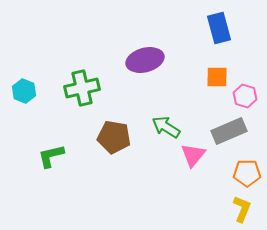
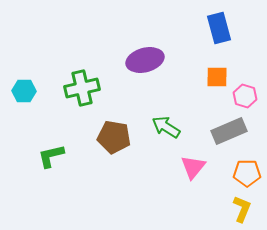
cyan hexagon: rotated 20 degrees counterclockwise
pink triangle: moved 12 px down
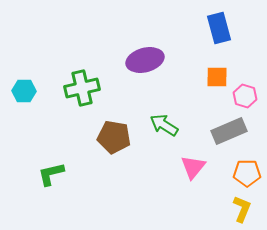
green arrow: moved 2 px left, 2 px up
green L-shape: moved 18 px down
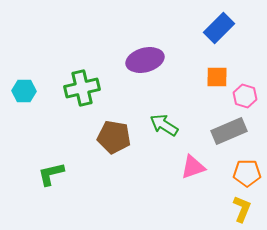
blue rectangle: rotated 60 degrees clockwise
pink triangle: rotated 32 degrees clockwise
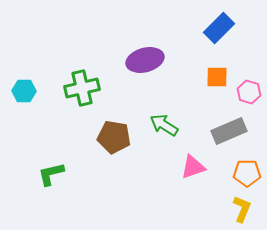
pink hexagon: moved 4 px right, 4 px up
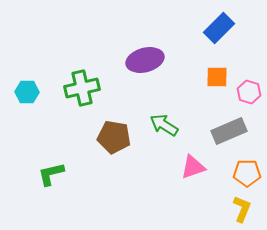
cyan hexagon: moved 3 px right, 1 px down
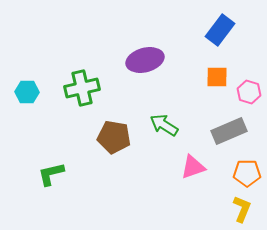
blue rectangle: moved 1 px right, 2 px down; rotated 8 degrees counterclockwise
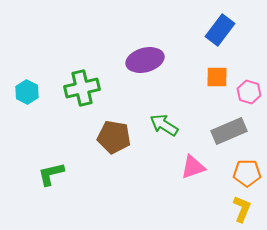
cyan hexagon: rotated 25 degrees clockwise
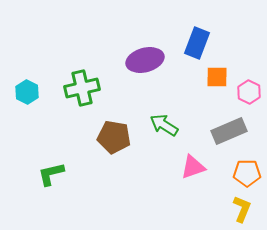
blue rectangle: moved 23 px left, 13 px down; rotated 16 degrees counterclockwise
pink hexagon: rotated 10 degrees clockwise
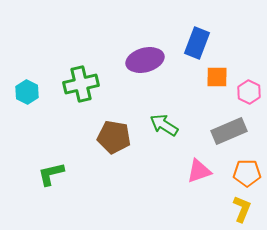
green cross: moved 1 px left, 4 px up
pink triangle: moved 6 px right, 4 px down
